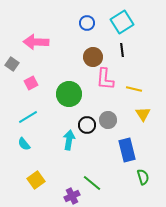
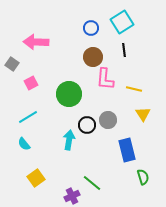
blue circle: moved 4 px right, 5 px down
black line: moved 2 px right
yellow square: moved 2 px up
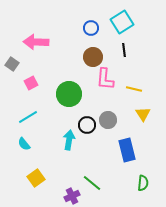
green semicircle: moved 6 px down; rotated 21 degrees clockwise
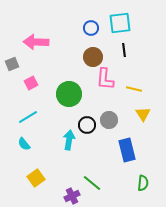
cyan square: moved 2 px left, 1 px down; rotated 25 degrees clockwise
gray square: rotated 32 degrees clockwise
gray circle: moved 1 px right
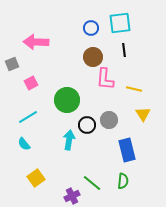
green circle: moved 2 px left, 6 px down
green semicircle: moved 20 px left, 2 px up
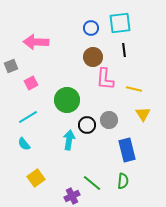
gray square: moved 1 px left, 2 px down
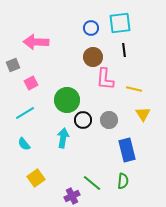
gray square: moved 2 px right, 1 px up
cyan line: moved 3 px left, 4 px up
black circle: moved 4 px left, 5 px up
cyan arrow: moved 6 px left, 2 px up
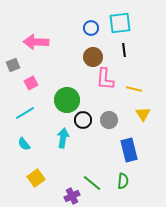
blue rectangle: moved 2 px right
